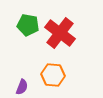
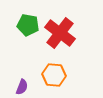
orange hexagon: moved 1 px right
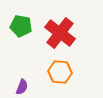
green pentagon: moved 7 px left, 1 px down
orange hexagon: moved 6 px right, 3 px up
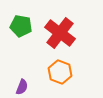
orange hexagon: rotated 15 degrees clockwise
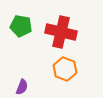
red cross: moved 1 px right, 1 px up; rotated 24 degrees counterclockwise
orange hexagon: moved 5 px right, 3 px up
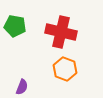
green pentagon: moved 6 px left
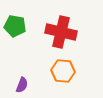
orange hexagon: moved 2 px left, 2 px down; rotated 15 degrees counterclockwise
purple semicircle: moved 2 px up
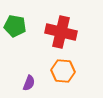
purple semicircle: moved 7 px right, 2 px up
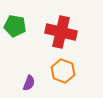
orange hexagon: rotated 15 degrees clockwise
